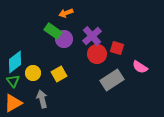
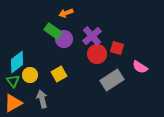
cyan diamond: moved 2 px right
yellow circle: moved 3 px left, 2 px down
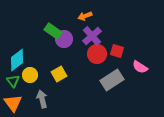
orange arrow: moved 19 px right, 3 px down
red square: moved 3 px down
cyan diamond: moved 2 px up
orange triangle: rotated 36 degrees counterclockwise
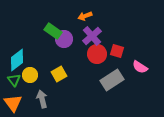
green triangle: moved 1 px right, 1 px up
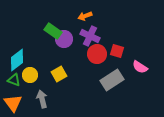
purple cross: moved 2 px left; rotated 24 degrees counterclockwise
green triangle: rotated 32 degrees counterclockwise
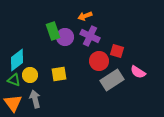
green rectangle: rotated 36 degrees clockwise
purple circle: moved 1 px right, 2 px up
red circle: moved 2 px right, 7 px down
pink semicircle: moved 2 px left, 5 px down
yellow square: rotated 21 degrees clockwise
gray arrow: moved 7 px left
